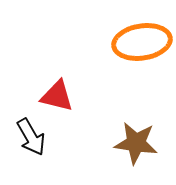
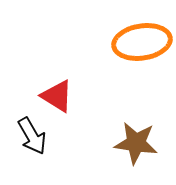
red triangle: rotated 18 degrees clockwise
black arrow: moved 1 px right, 1 px up
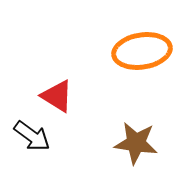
orange ellipse: moved 9 px down
black arrow: rotated 24 degrees counterclockwise
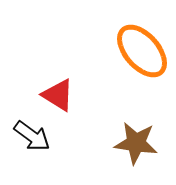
orange ellipse: rotated 58 degrees clockwise
red triangle: moved 1 px right, 1 px up
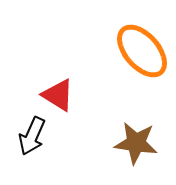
black arrow: rotated 78 degrees clockwise
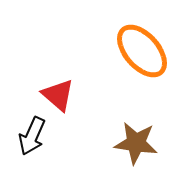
red triangle: rotated 9 degrees clockwise
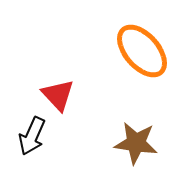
red triangle: rotated 6 degrees clockwise
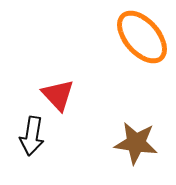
orange ellipse: moved 14 px up
black arrow: rotated 15 degrees counterclockwise
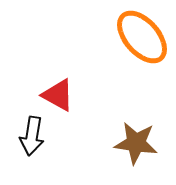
red triangle: rotated 18 degrees counterclockwise
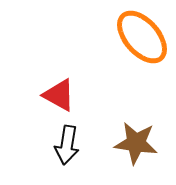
red triangle: moved 1 px right
black arrow: moved 35 px right, 9 px down
